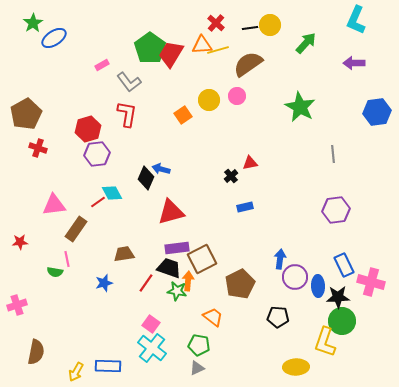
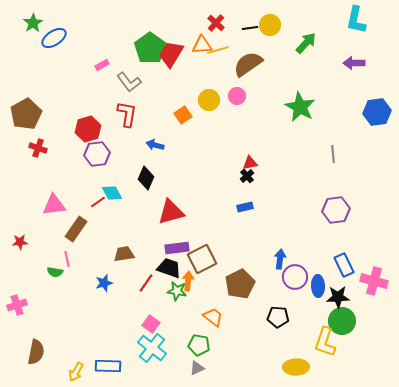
cyan L-shape at (356, 20): rotated 12 degrees counterclockwise
blue arrow at (161, 169): moved 6 px left, 24 px up
black cross at (231, 176): moved 16 px right
pink cross at (371, 282): moved 3 px right, 1 px up
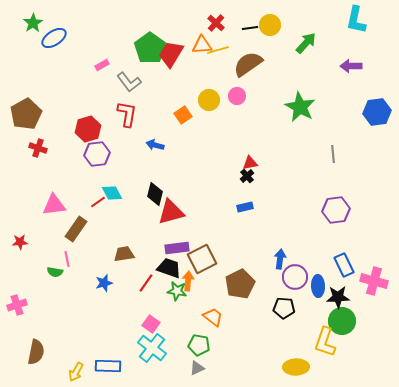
purple arrow at (354, 63): moved 3 px left, 3 px down
black diamond at (146, 178): moved 9 px right, 16 px down; rotated 10 degrees counterclockwise
black pentagon at (278, 317): moved 6 px right, 9 px up
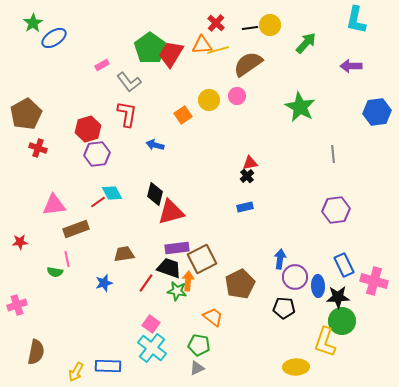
brown rectangle at (76, 229): rotated 35 degrees clockwise
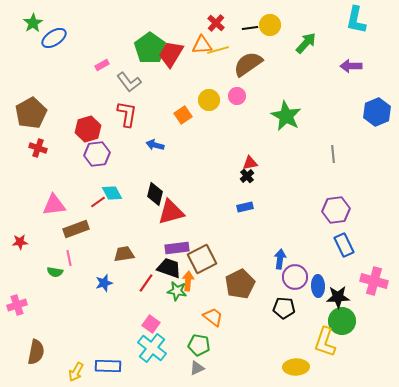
green star at (300, 107): moved 14 px left, 9 px down
blue hexagon at (377, 112): rotated 16 degrees counterclockwise
brown pentagon at (26, 114): moved 5 px right, 1 px up
pink line at (67, 259): moved 2 px right, 1 px up
blue rectangle at (344, 265): moved 20 px up
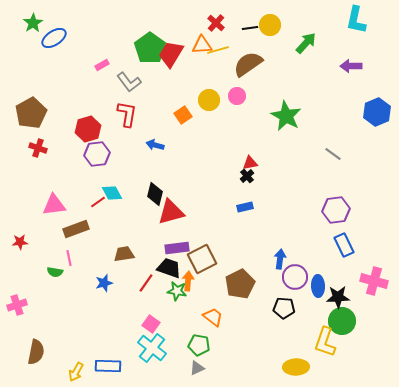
gray line at (333, 154): rotated 48 degrees counterclockwise
